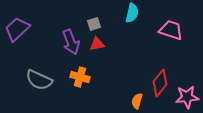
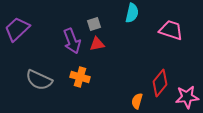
purple arrow: moved 1 px right, 1 px up
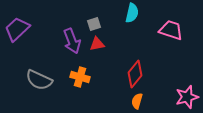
red diamond: moved 25 px left, 9 px up
pink star: rotated 10 degrees counterclockwise
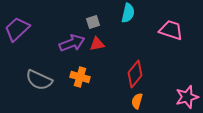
cyan semicircle: moved 4 px left
gray square: moved 1 px left, 2 px up
purple arrow: moved 2 px down; rotated 90 degrees counterclockwise
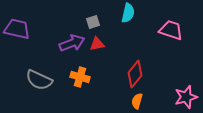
purple trapezoid: rotated 56 degrees clockwise
pink star: moved 1 px left
